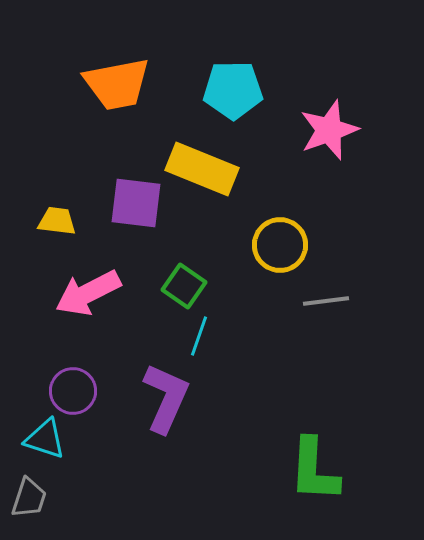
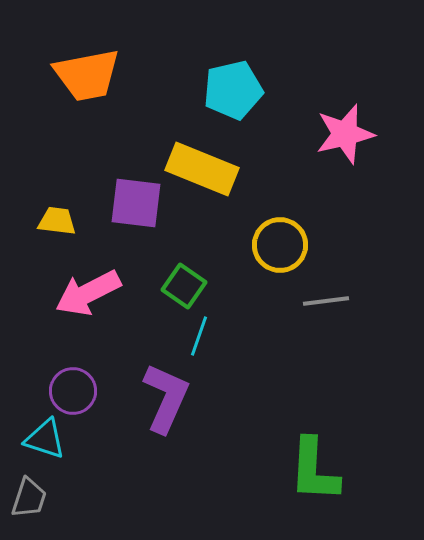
orange trapezoid: moved 30 px left, 9 px up
cyan pentagon: rotated 12 degrees counterclockwise
pink star: moved 16 px right, 4 px down; rotated 6 degrees clockwise
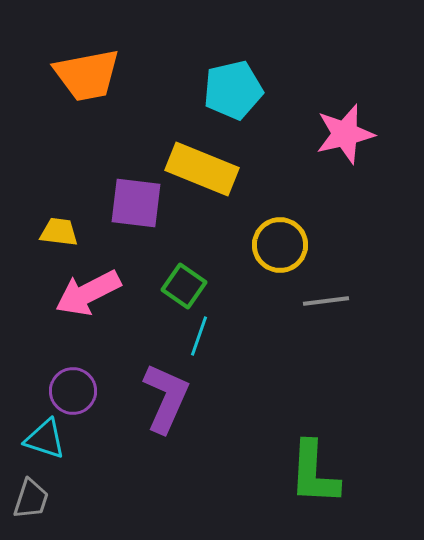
yellow trapezoid: moved 2 px right, 11 px down
green L-shape: moved 3 px down
gray trapezoid: moved 2 px right, 1 px down
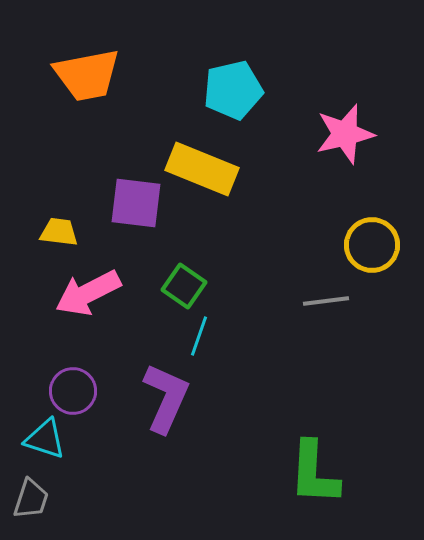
yellow circle: moved 92 px right
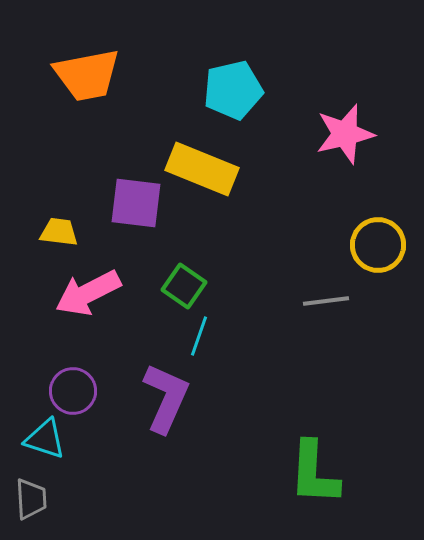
yellow circle: moved 6 px right
gray trapezoid: rotated 21 degrees counterclockwise
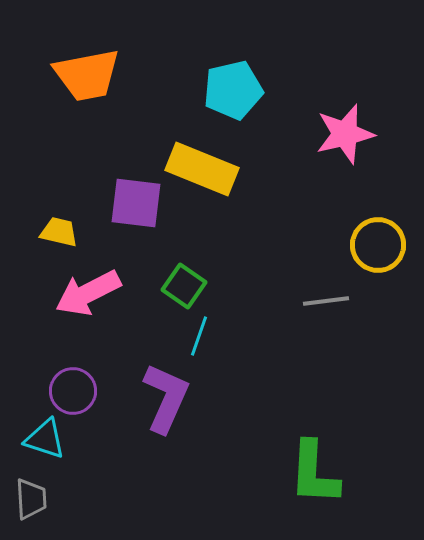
yellow trapezoid: rotated 6 degrees clockwise
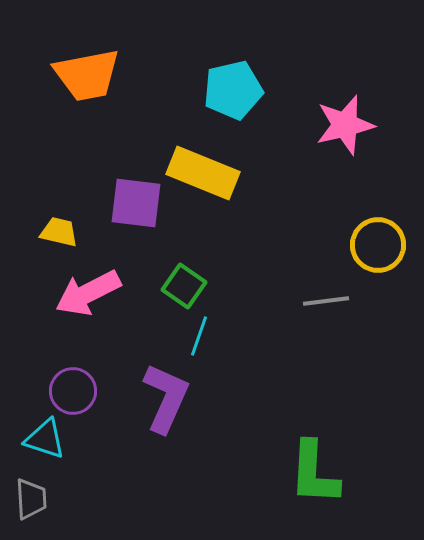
pink star: moved 9 px up
yellow rectangle: moved 1 px right, 4 px down
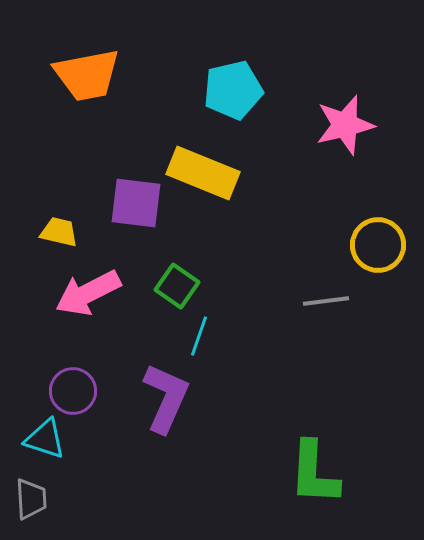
green square: moved 7 px left
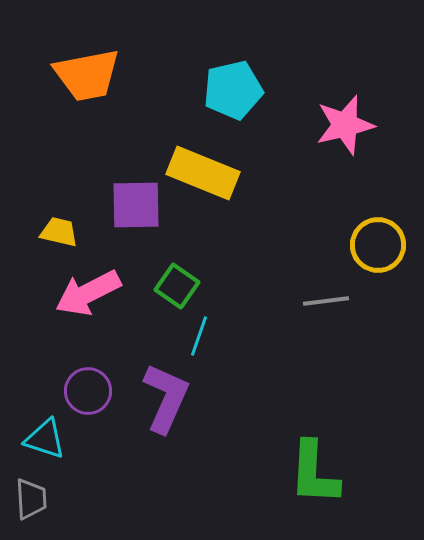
purple square: moved 2 px down; rotated 8 degrees counterclockwise
purple circle: moved 15 px right
